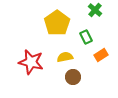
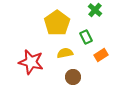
yellow semicircle: moved 4 px up
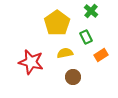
green cross: moved 4 px left, 1 px down
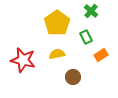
yellow semicircle: moved 8 px left, 1 px down
red star: moved 8 px left, 2 px up
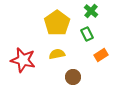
green rectangle: moved 1 px right, 3 px up
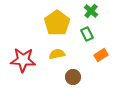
red star: rotated 10 degrees counterclockwise
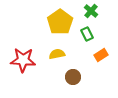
yellow pentagon: moved 3 px right, 1 px up
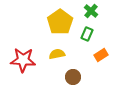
green rectangle: rotated 48 degrees clockwise
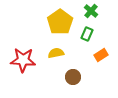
yellow semicircle: moved 1 px left, 1 px up
